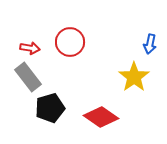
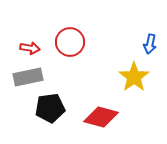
gray rectangle: rotated 64 degrees counterclockwise
black pentagon: rotated 8 degrees clockwise
red diamond: rotated 20 degrees counterclockwise
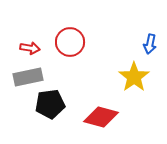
black pentagon: moved 4 px up
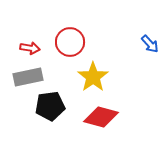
blue arrow: rotated 54 degrees counterclockwise
yellow star: moved 41 px left
black pentagon: moved 2 px down
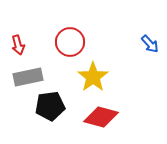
red arrow: moved 12 px left, 3 px up; rotated 66 degrees clockwise
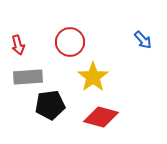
blue arrow: moved 7 px left, 4 px up
gray rectangle: rotated 8 degrees clockwise
black pentagon: moved 1 px up
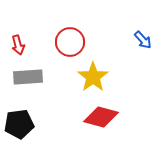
black pentagon: moved 31 px left, 19 px down
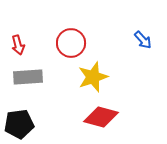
red circle: moved 1 px right, 1 px down
yellow star: rotated 16 degrees clockwise
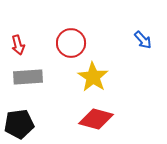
yellow star: rotated 20 degrees counterclockwise
red diamond: moved 5 px left, 2 px down
